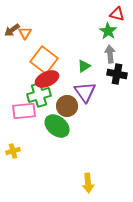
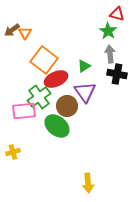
red ellipse: moved 9 px right
green cross: moved 2 px down; rotated 20 degrees counterclockwise
yellow cross: moved 1 px down
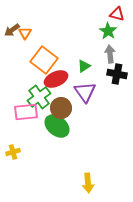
brown circle: moved 6 px left, 2 px down
pink rectangle: moved 2 px right, 1 px down
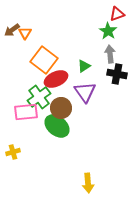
red triangle: rotated 35 degrees counterclockwise
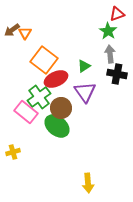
pink rectangle: rotated 45 degrees clockwise
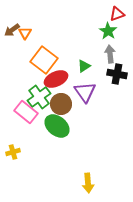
brown circle: moved 4 px up
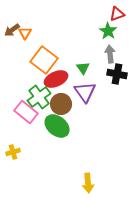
green triangle: moved 1 px left, 2 px down; rotated 32 degrees counterclockwise
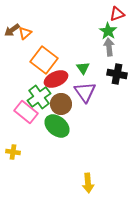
orange triangle: rotated 16 degrees clockwise
gray arrow: moved 1 px left, 7 px up
yellow cross: rotated 24 degrees clockwise
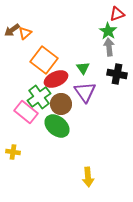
yellow arrow: moved 6 px up
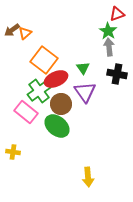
green cross: moved 6 px up
